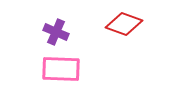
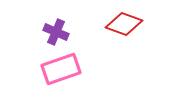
pink rectangle: rotated 21 degrees counterclockwise
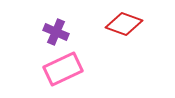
pink rectangle: moved 2 px right; rotated 6 degrees counterclockwise
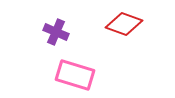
pink rectangle: moved 12 px right, 6 px down; rotated 42 degrees clockwise
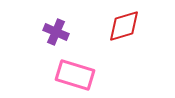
red diamond: moved 2 px down; rotated 36 degrees counterclockwise
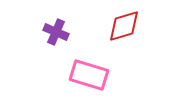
pink rectangle: moved 14 px right
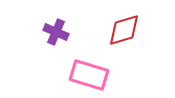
red diamond: moved 4 px down
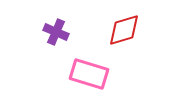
pink rectangle: moved 1 px up
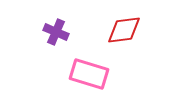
red diamond: rotated 9 degrees clockwise
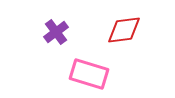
purple cross: rotated 30 degrees clockwise
